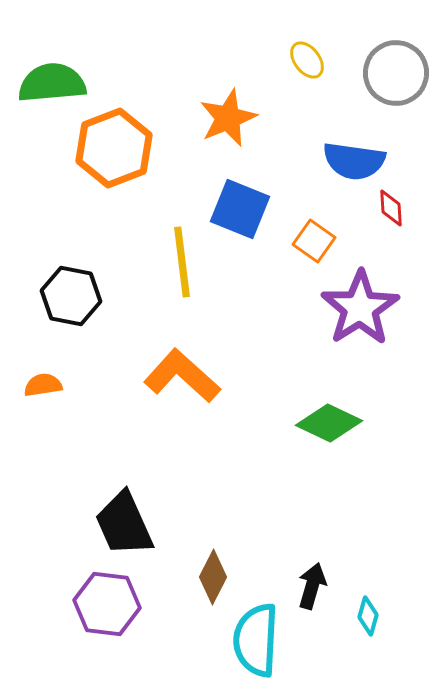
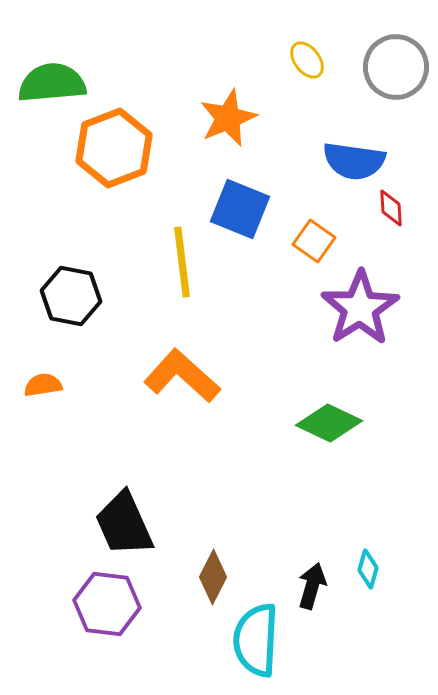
gray circle: moved 6 px up
cyan diamond: moved 47 px up
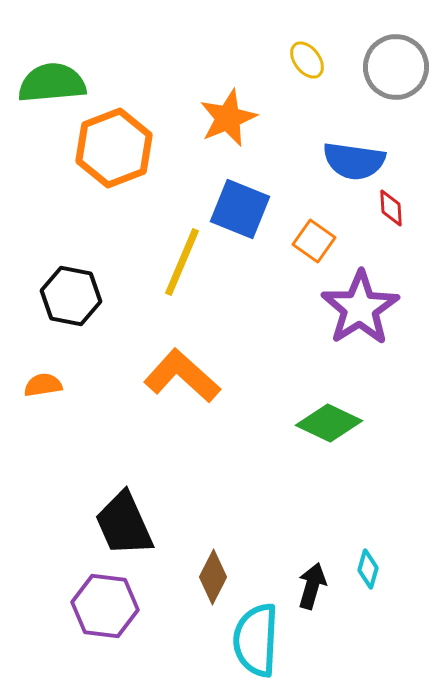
yellow line: rotated 30 degrees clockwise
purple hexagon: moved 2 px left, 2 px down
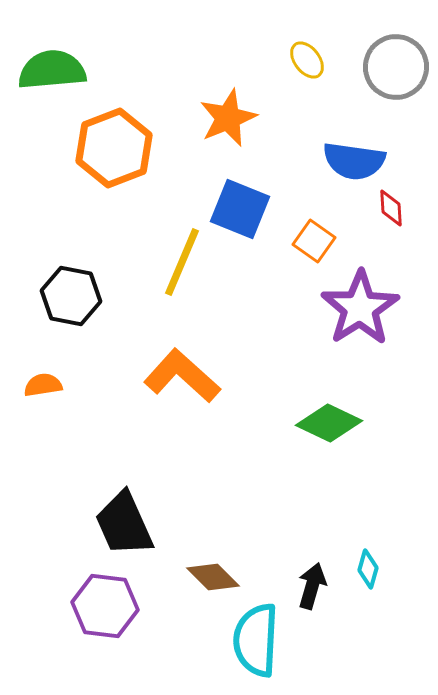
green semicircle: moved 13 px up
brown diamond: rotated 72 degrees counterclockwise
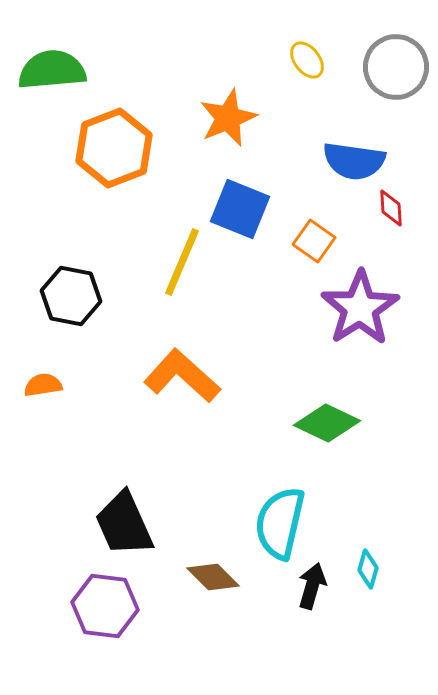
green diamond: moved 2 px left
cyan semicircle: moved 24 px right, 117 px up; rotated 10 degrees clockwise
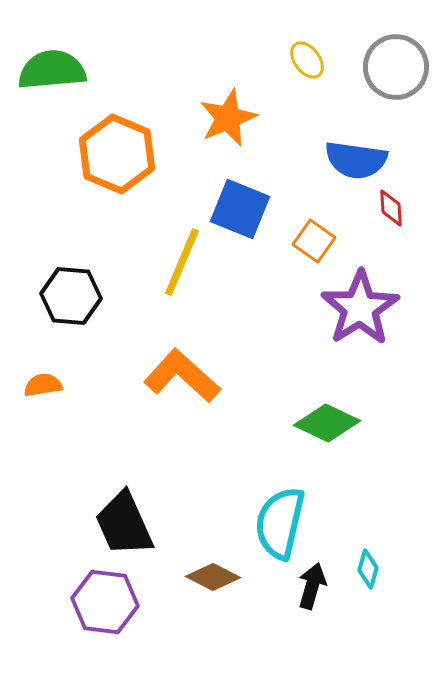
orange hexagon: moved 3 px right, 6 px down; rotated 16 degrees counterclockwise
blue semicircle: moved 2 px right, 1 px up
black hexagon: rotated 6 degrees counterclockwise
brown diamond: rotated 18 degrees counterclockwise
purple hexagon: moved 4 px up
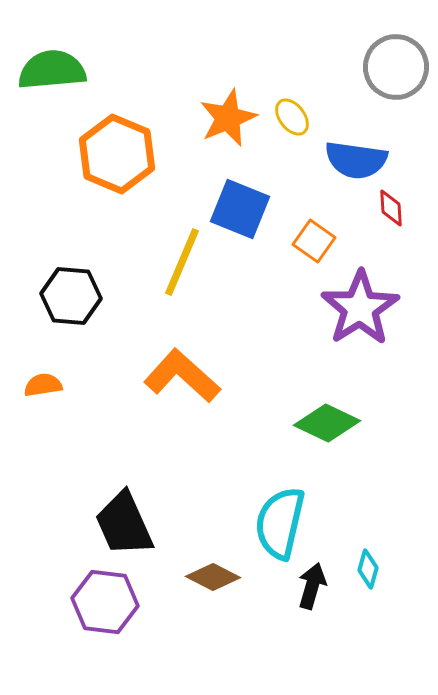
yellow ellipse: moved 15 px left, 57 px down
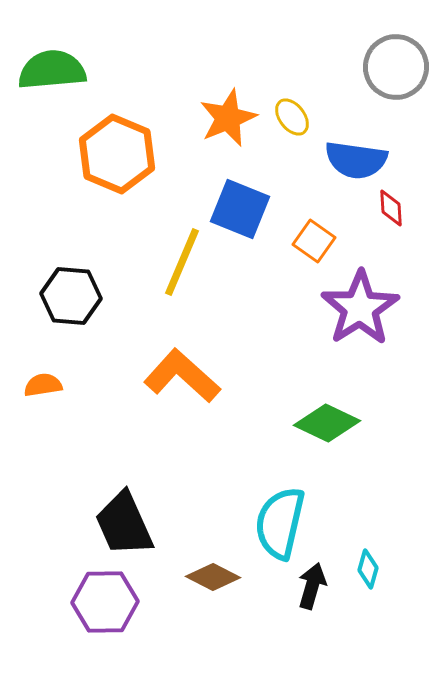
purple hexagon: rotated 8 degrees counterclockwise
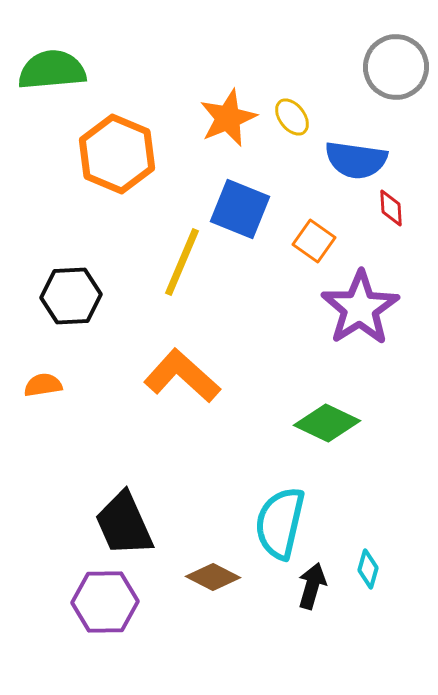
black hexagon: rotated 8 degrees counterclockwise
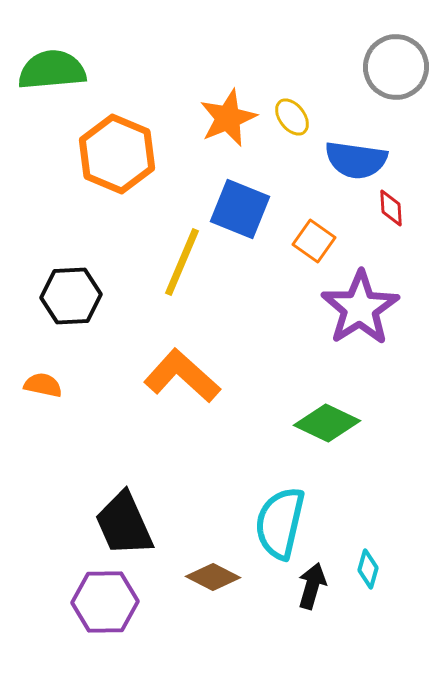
orange semicircle: rotated 21 degrees clockwise
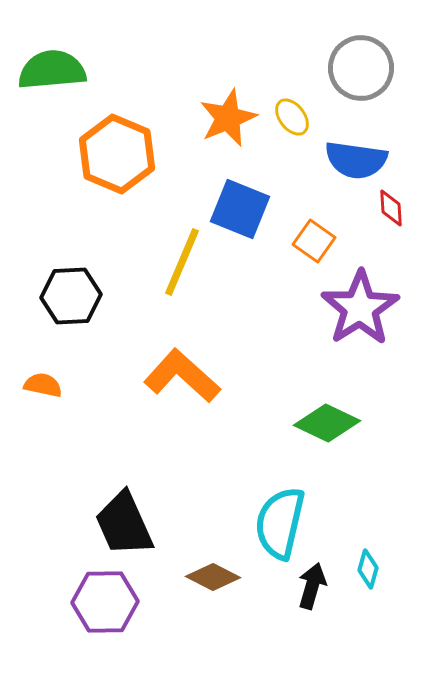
gray circle: moved 35 px left, 1 px down
